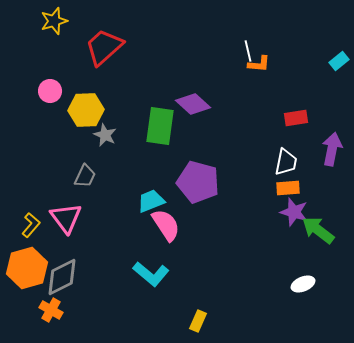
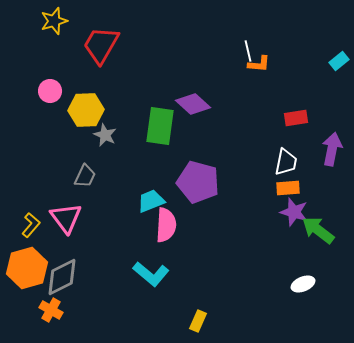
red trapezoid: moved 3 px left, 2 px up; rotated 18 degrees counterclockwise
pink semicircle: rotated 36 degrees clockwise
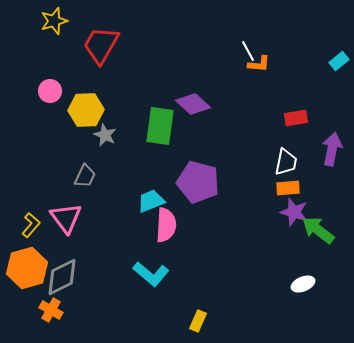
white line: rotated 15 degrees counterclockwise
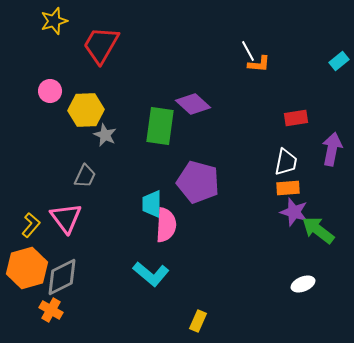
cyan trapezoid: moved 1 px right, 3 px down; rotated 68 degrees counterclockwise
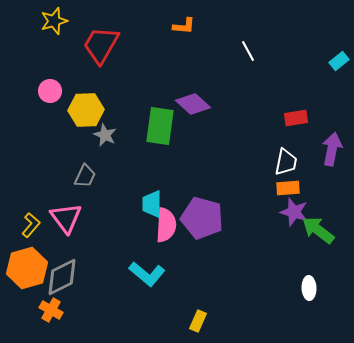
orange L-shape: moved 75 px left, 38 px up
purple pentagon: moved 4 px right, 36 px down
cyan L-shape: moved 4 px left
white ellipse: moved 6 px right, 4 px down; rotated 70 degrees counterclockwise
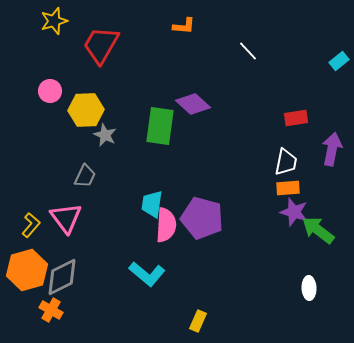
white line: rotated 15 degrees counterclockwise
cyan trapezoid: rotated 8 degrees clockwise
orange hexagon: moved 2 px down
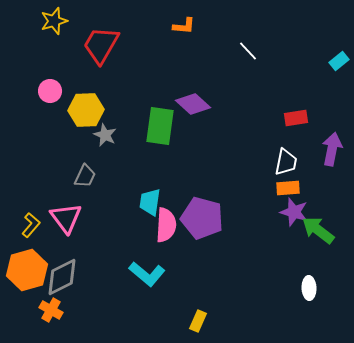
cyan trapezoid: moved 2 px left, 2 px up
